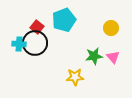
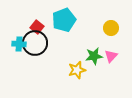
pink triangle: moved 2 px left, 1 px up; rotated 24 degrees clockwise
yellow star: moved 2 px right, 7 px up; rotated 12 degrees counterclockwise
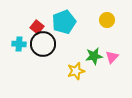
cyan pentagon: moved 2 px down
yellow circle: moved 4 px left, 8 px up
black circle: moved 8 px right, 1 px down
pink triangle: moved 1 px right, 1 px down
yellow star: moved 1 px left, 1 px down
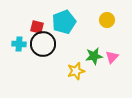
red square: rotated 24 degrees counterclockwise
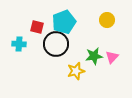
black circle: moved 13 px right
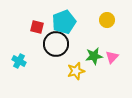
cyan cross: moved 17 px down; rotated 24 degrees clockwise
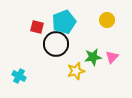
green star: moved 1 px left, 1 px down
cyan cross: moved 15 px down
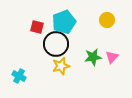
yellow star: moved 15 px left, 5 px up
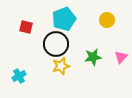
cyan pentagon: moved 3 px up
red square: moved 11 px left
pink triangle: moved 9 px right
cyan cross: rotated 32 degrees clockwise
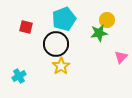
green star: moved 6 px right, 24 px up
yellow star: rotated 18 degrees counterclockwise
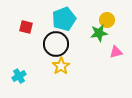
pink triangle: moved 5 px left, 5 px up; rotated 32 degrees clockwise
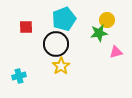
red square: rotated 16 degrees counterclockwise
cyan cross: rotated 16 degrees clockwise
